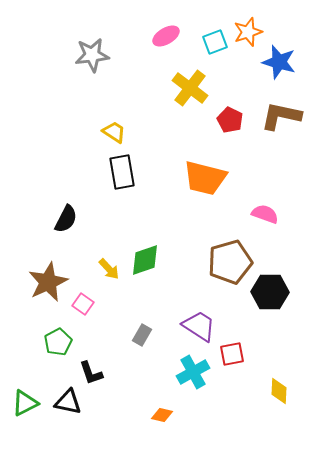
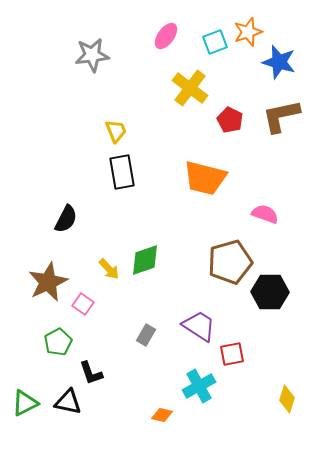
pink ellipse: rotated 24 degrees counterclockwise
brown L-shape: rotated 24 degrees counterclockwise
yellow trapezoid: moved 2 px right, 1 px up; rotated 35 degrees clockwise
gray rectangle: moved 4 px right
cyan cross: moved 6 px right, 14 px down
yellow diamond: moved 8 px right, 8 px down; rotated 16 degrees clockwise
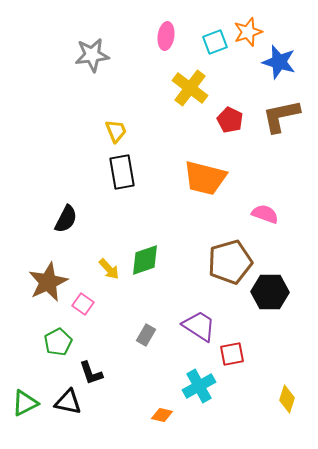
pink ellipse: rotated 28 degrees counterclockwise
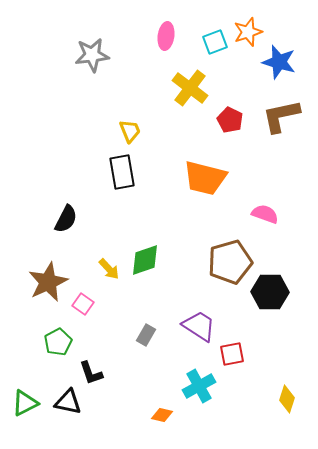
yellow trapezoid: moved 14 px right
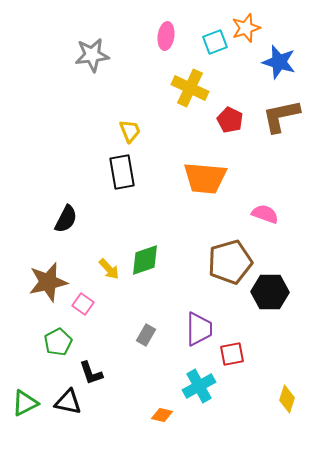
orange star: moved 2 px left, 4 px up
yellow cross: rotated 12 degrees counterclockwise
orange trapezoid: rotated 9 degrees counterclockwise
brown star: rotated 12 degrees clockwise
purple trapezoid: moved 3 px down; rotated 57 degrees clockwise
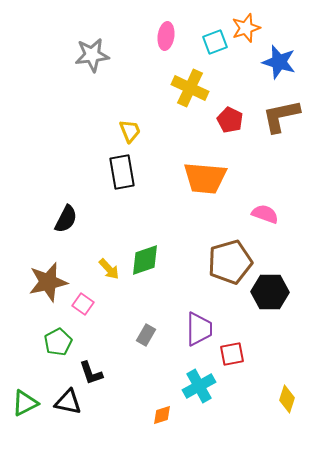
orange diamond: rotated 30 degrees counterclockwise
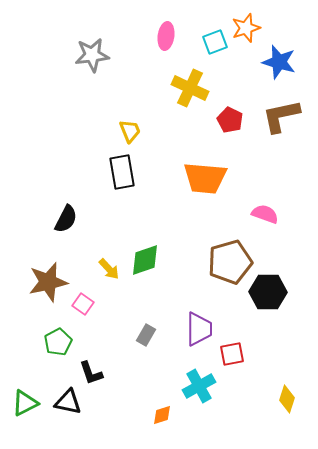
black hexagon: moved 2 px left
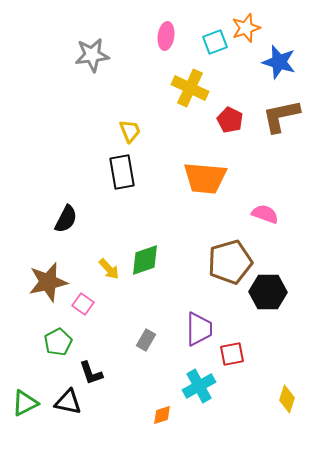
gray rectangle: moved 5 px down
